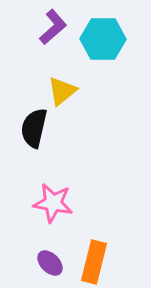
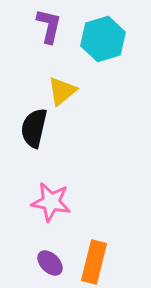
purple L-shape: moved 4 px left, 1 px up; rotated 36 degrees counterclockwise
cyan hexagon: rotated 18 degrees counterclockwise
pink star: moved 2 px left, 1 px up
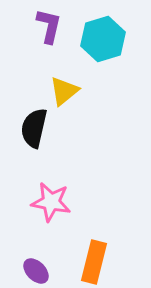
yellow triangle: moved 2 px right
purple ellipse: moved 14 px left, 8 px down
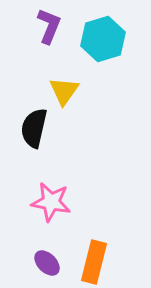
purple L-shape: rotated 9 degrees clockwise
yellow triangle: rotated 16 degrees counterclockwise
purple ellipse: moved 11 px right, 8 px up
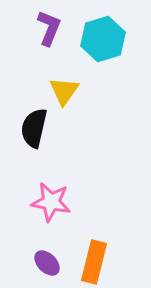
purple L-shape: moved 2 px down
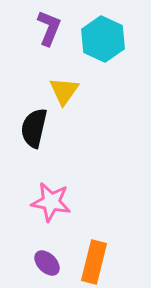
cyan hexagon: rotated 18 degrees counterclockwise
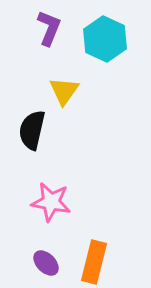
cyan hexagon: moved 2 px right
black semicircle: moved 2 px left, 2 px down
purple ellipse: moved 1 px left
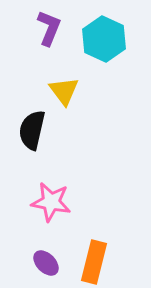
cyan hexagon: moved 1 px left
yellow triangle: rotated 12 degrees counterclockwise
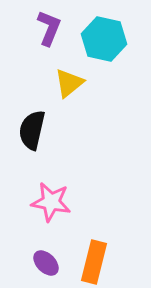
cyan hexagon: rotated 12 degrees counterclockwise
yellow triangle: moved 5 px right, 8 px up; rotated 28 degrees clockwise
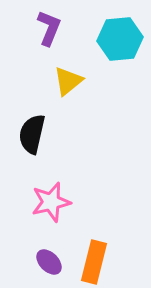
cyan hexagon: moved 16 px right; rotated 18 degrees counterclockwise
yellow triangle: moved 1 px left, 2 px up
black semicircle: moved 4 px down
pink star: rotated 24 degrees counterclockwise
purple ellipse: moved 3 px right, 1 px up
